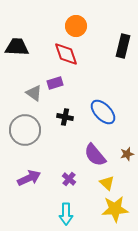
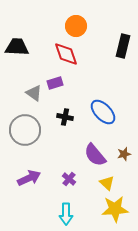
brown star: moved 3 px left
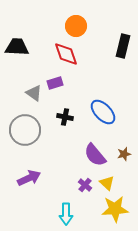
purple cross: moved 16 px right, 6 px down
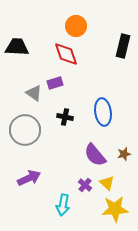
blue ellipse: rotated 36 degrees clockwise
cyan arrow: moved 3 px left, 9 px up; rotated 10 degrees clockwise
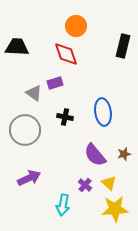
yellow triangle: moved 2 px right
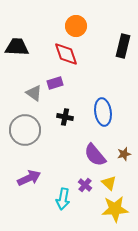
cyan arrow: moved 6 px up
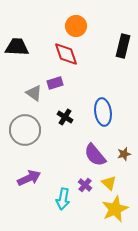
black cross: rotated 21 degrees clockwise
yellow star: rotated 20 degrees counterclockwise
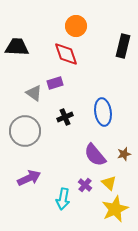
black cross: rotated 35 degrees clockwise
gray circle: moved 1 px down
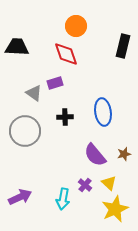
black cross: rotated 21 degrees clockwise
purple arrow: moved 9 px left, 19 px down
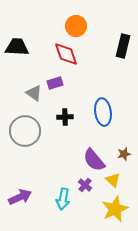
purple semicircle: moved 1 px left, 5 px down
yellow triangle: moved 4 px right, 3 px up
